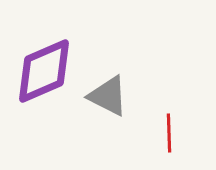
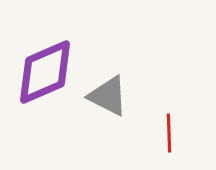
purple diamond: moved 1 px right, 1 px down
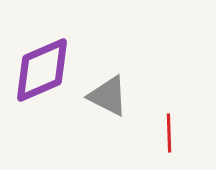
purple diamond: moved 3 px left, 2 px up
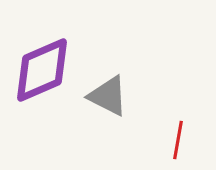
red line: moved 9 px right, 7 px down; rotated 12 degrees clockwise
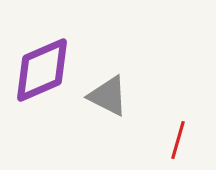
red line: rotated 6 degrees clockwise
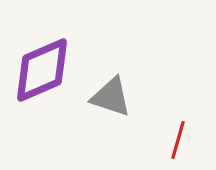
gray triangle: moved 3 px right, 1 px down; rotated 9 degrees counterclockwise
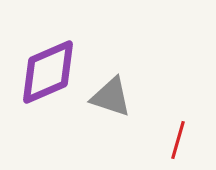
purple diamond: moved 6 px right, 2 px down
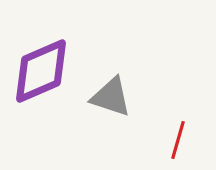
purple diamond: moved 7 px left, 1 px up
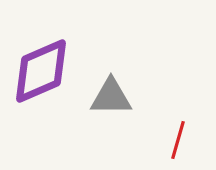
gray triangle: rotated 18 degrees counterclockwise
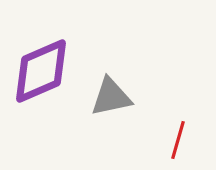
gray triangle: rotated 12 degrees counterclockwise
